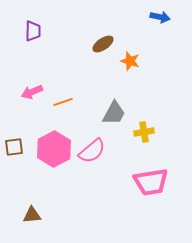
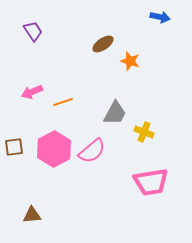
purple trapezoid: rotated 35 degrees counterclockwise
gray trapezoid: moved 1 px right
yellow cross: rotated 30 degrees clockwise
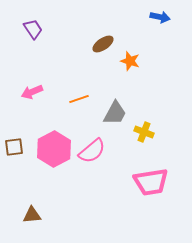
purple trapezoid: moved 2 px up
orange line: moved 16 px right, 3 px up
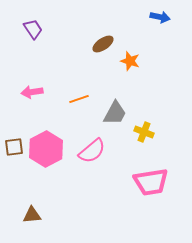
pink arrow: rotated 15 degrees clockwise
pink hexagon: moved 8 px left
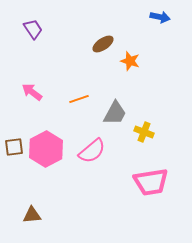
pink arrow: rotated 45 degrees clockwise
